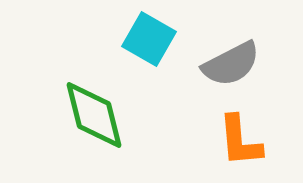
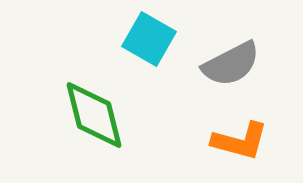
orange L-shape: rotated 70 degrees counterclockwise
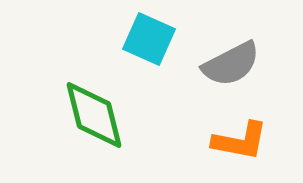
cyan square: rotated 6 degrees counterclockwise
orange L-shape: rotated 4 degrees counterclockwise
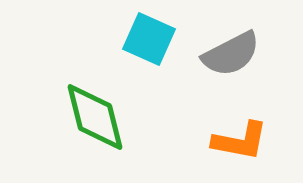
gray semicircle: moved 10 px up
green diamond: moved 1 px right, 2 px down
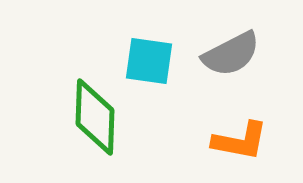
cyan square: moved 22 px down; rotated 16 degrees counterclockwise
green diamond: rotated 16 degrees clockwise
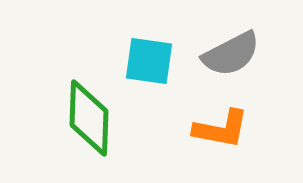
green diamond: moved 6 px left, 1 px down
orange L-shape: moved 19 px left, 12 px up
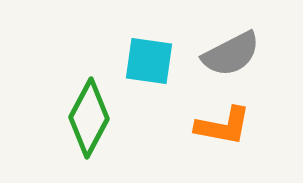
green diamond: rotated 26 degrees clockwise
orange L-shape: moved 2 px right, 3 px up
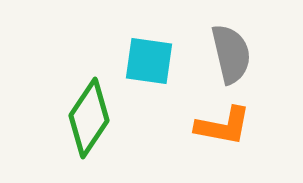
gray semicircle: rotated 76 degrees counterclockwise
green diamond: rotated 6 degrees clockwise
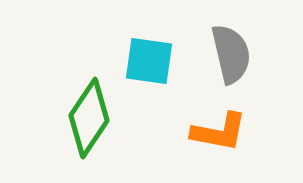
orange L-shape: moved 4 px left, 6 px down
